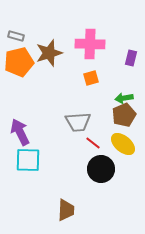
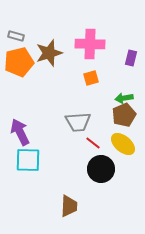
brown trapezoid: moved 3 px right, 4 px up
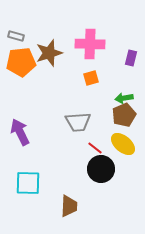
orange pentagon: moved 2 px right; rotated 8 degrees clockwise
red line: moved 2 px right, 5 px down
cyan square: moved 23 px down
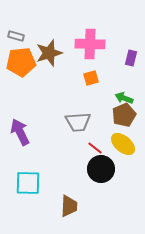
green arrow: rotated 30 degrees clockwise
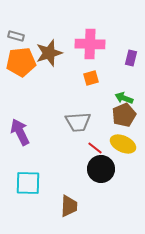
yellow ellipse: rotated 15 degrees counterclockwise
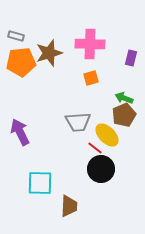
yellow ellipse: moved 16 px left, 9 px up; rotated 20 degrees clockwise
cyan square: moved 12 px right
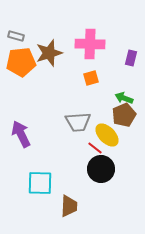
purple arrow: moved 1 px right, 2 px down
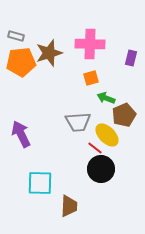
green arrow: moved 18 px left
